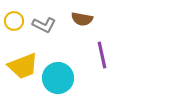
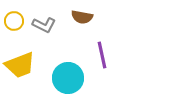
brown semicircle: moved 2 px up
yellow trapezoid: moved 3 px left, 1 px up
cyan circle: moved 10 px right
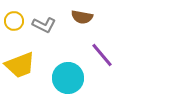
purple line: rotated 28 degrees counterclockwise
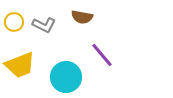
yellow circle: moved 1 px down
cyan circle: moved 2 px left, 1 px up
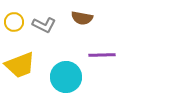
brown semicircle: moved 1 px down
purple line: rotated 52 degrees counterclockwise
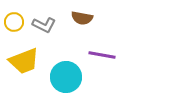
purple line: rotated 12 degrees clockwise
yellow trapezoid: moved 4 px right, 4 px up
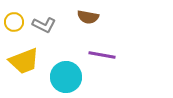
brown semicircle: moved 6 px right, 1 px up
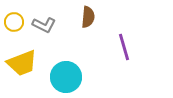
brown semicircle: rotated 95 degrees counterclockwise
purple line: moved 22 px right, 8 px up; rotated 64 degrees clockwise
yellow trapezoid: moved 2 px left, 2 px down
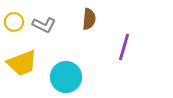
brown semicircle: moved 1 px right, 2 px down
purple line: rotated 32 degrees clockwise
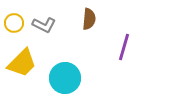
yellow circle: moved 1 px down
yellow trapezoid: rotated 24 degrees counterclockwise
cyan circle: moved 1 px left, 1 px down
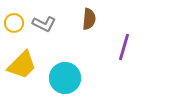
gray L-shape: moved 1 px up
yellow trapezoid: moved 2 px down
